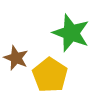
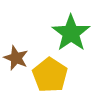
green star: rotated 15 degrees clockwise
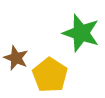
green star: moved 10 px right; rotated 18 degrees counterclockwise
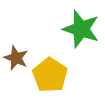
green star: moved 4 px up
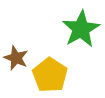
green star: rotated 24 degrees clockwise
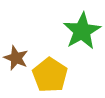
green star: moved 1 px right, 2 px down
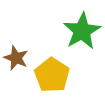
yellow pentagon: moved 2 px right
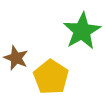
yellow pentagon: moved 1 px left, 2 px down
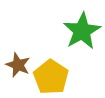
brown star: moved 2 px right, 7 px down
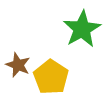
green star: moved 2 px up
